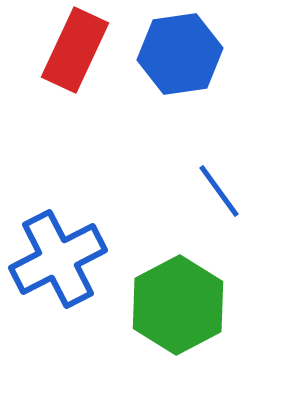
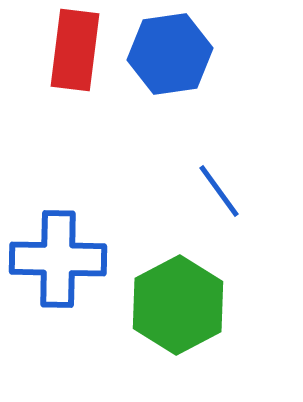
red rectangle: rotated 18 degrees counterclockwise
blue hexagon: moved 10 px left
blue cross: rotated 28 degrees clockwise
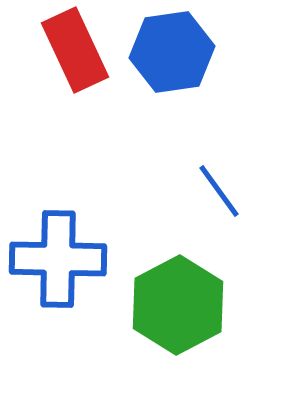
red rectangle: rotated 32 degrees counterclockwise
blue hexagon: moved 2 px right, 2 px up
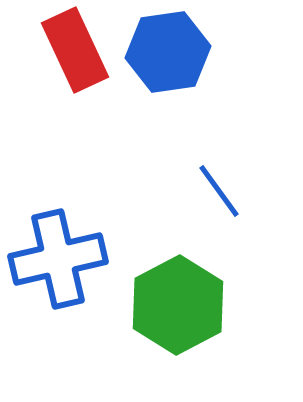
blue hexagon: moved 4 px left
blue cross: rotated 14 degrees counterclockwise
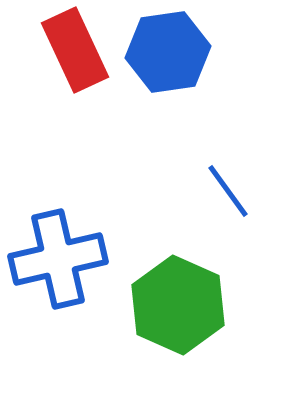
blue line: moved 9 px right
green hexagon: rotated 8 degrees counterclockwise
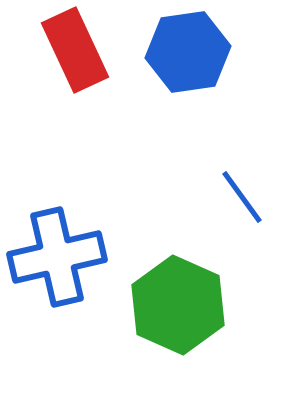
blue hexagon: moved 20 px right
blue line: moved 14 px right, 6 px down
blue cross: moved 1 px left, 2 px up
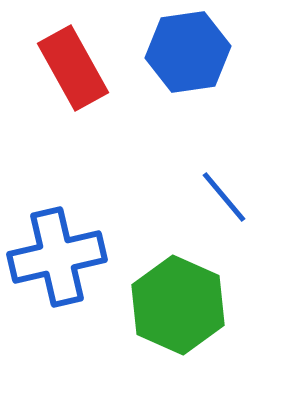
red rectangle: moved 2 px left, 18 px down; rotated 4 degrees counterclockwise
blue line: moved 18 px left; rotated 4 degrees counterclockwise
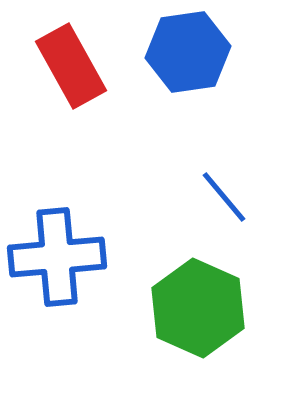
red rectangle: moved 2 px left, 2 px up
blue cross: rotated 8 degrees clockwise
green hexagon: moved 20 px right, 3 px down
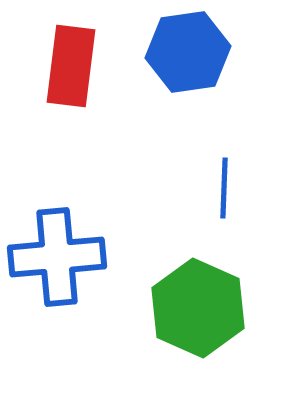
red rectangle: rotated 36 degrees clockwise
blue line: moved 9 px up; rotated 42 degrees clockwise
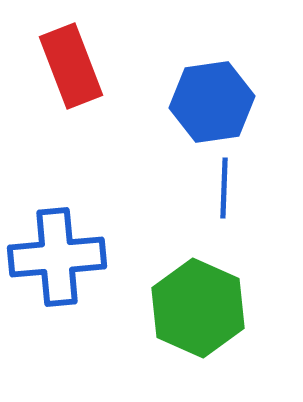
blue hexagon: moved 24 px right, 50 px down
red rectangle: rotated 28 degrees counterclockwise
